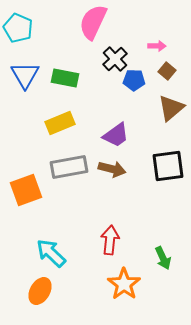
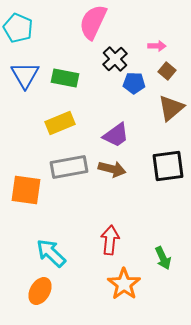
blue pentagon: moved 3 px down
orange square: rotated 28 degrees clockwise
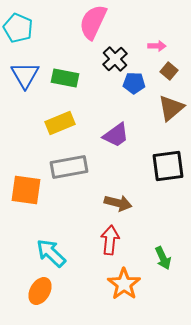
brown square: moved 2 px right
brown arrow: moved 6 px right, 34 px down
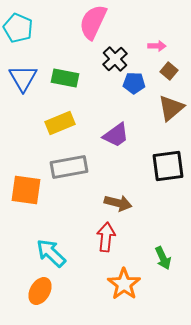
blue triangle: moved 2 px left, 3 px down
red arrow: moved 4 px left, 3 px up
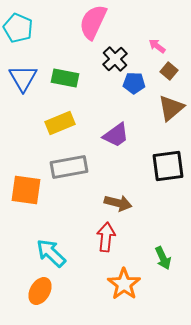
pink arrow: rotated 144 degrees counterclockwise
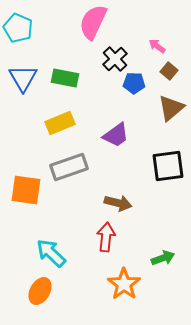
gray rectangle: rotated 9 degrees counterclockwise
green arrow: rotated 85 degrees counterclockwise
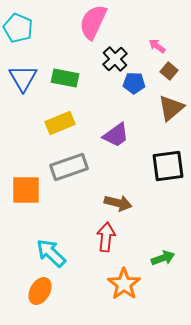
orange square: rotated 8 degrees counterclockwise
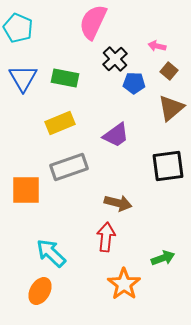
pink arrow: rotated 24 degrees counterclockwise
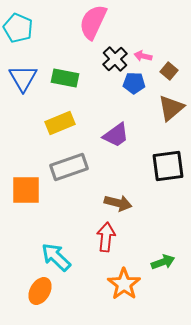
pink arrow: moved 14 px left, 10 px down
cyan arrow: moved 5 px right, 4 px down
green arrow: moved 4 px down
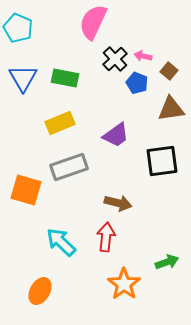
blue pentagon: moved 3 px right; rotated 20 degrees clockwise
brown triangle: moved 1 px down; rotated 32 degrees clockwise
black square: moved 6 px left, 5 px up
orange square: rotated 16 degrees clockwise
cyan arrow: moved 5 px right, 15 px up
green arrow: moved 4 px right
